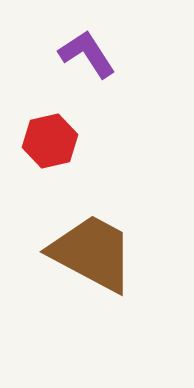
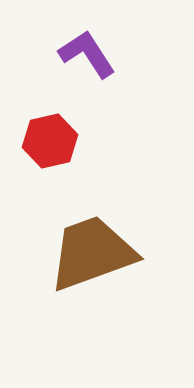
brown trapezoid: rotated 48 degrees counterclockwise
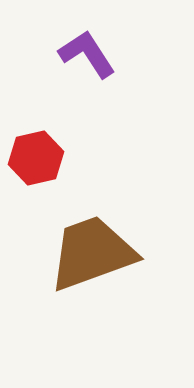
red hexagon: moved 14 px left, 17 px down
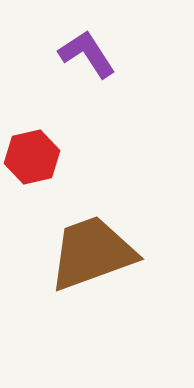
red hexagon: moved 4 px left, 1 px up
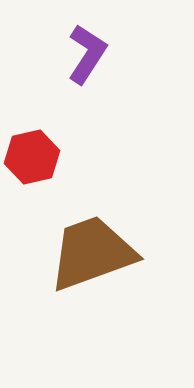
purple L-shape: rotated 66 degrees clockwise
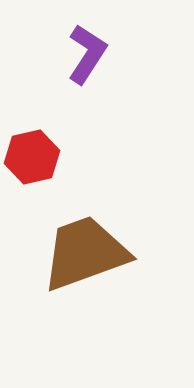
brown trapezoid: moved 7 px left
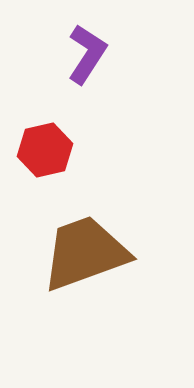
red hexagon: moved 13 px right, 7 px up
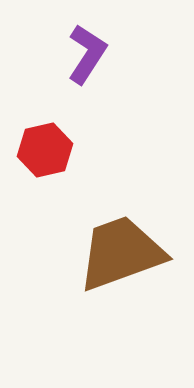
brown trapezoid: moved 36 px right
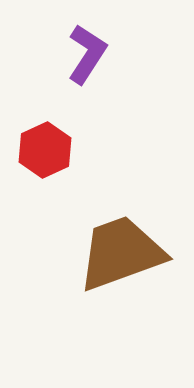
red hexagon: rotated 12 degrees counterclockwise
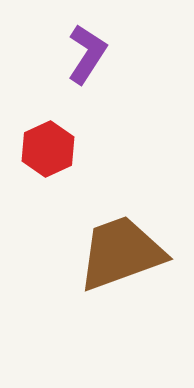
red hexagon: moved 3 px right, 1 px up
